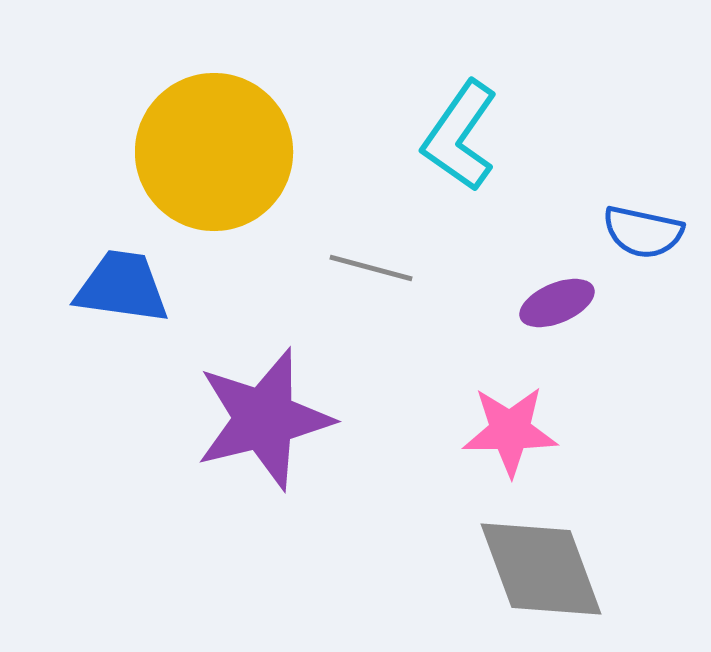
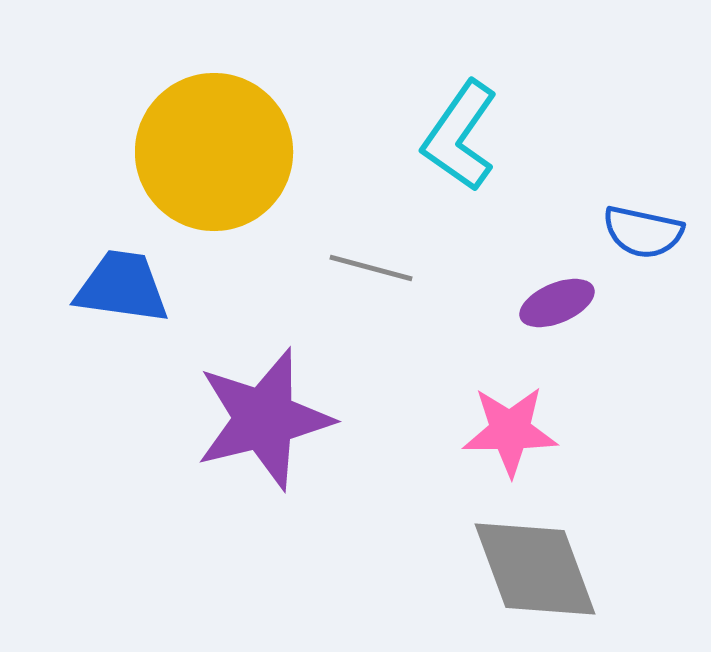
gray diamond: moved 6 px left
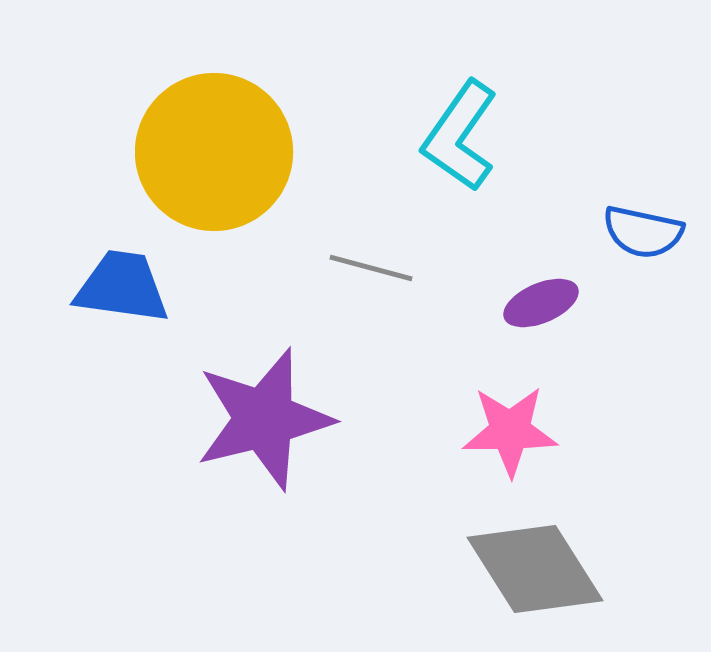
purple ellipse: moved 16 px left
gray diamond: rotated 12 degrees counterclockwise
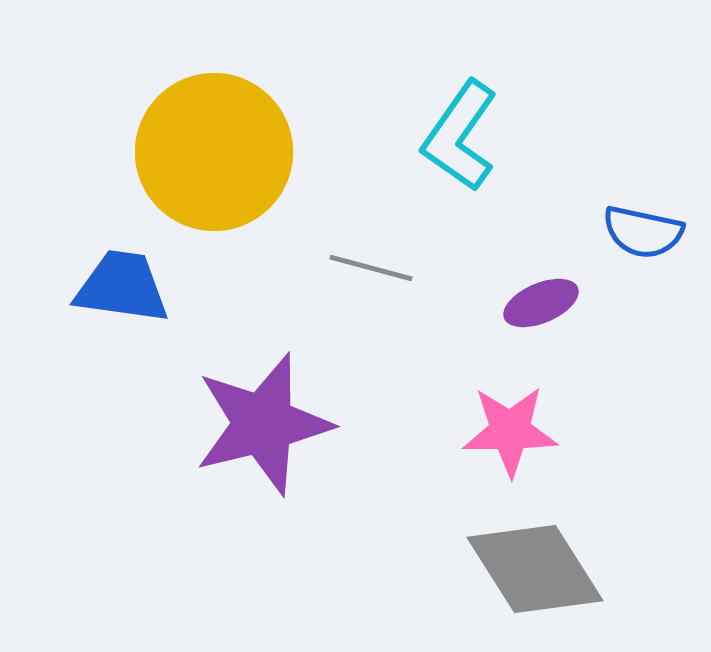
purple star: moved 1 px left, 5 px down
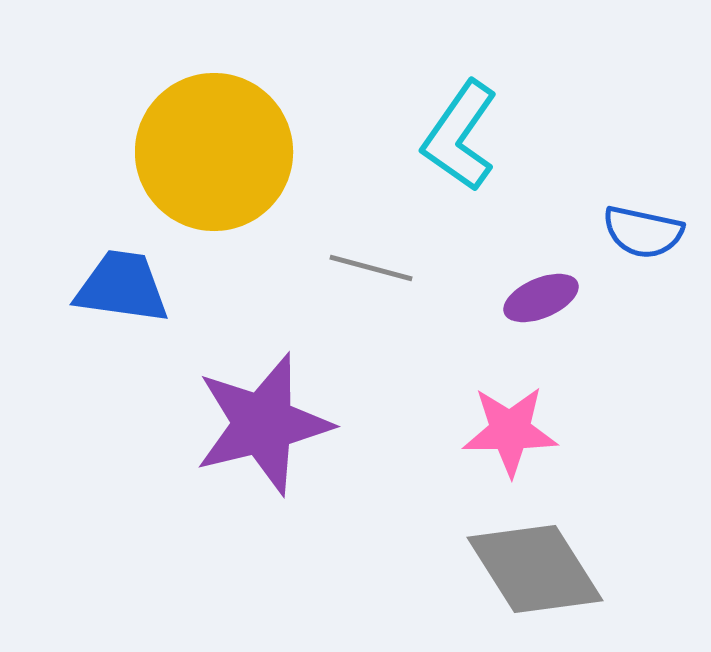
purple ellipse: moved 5 px up
